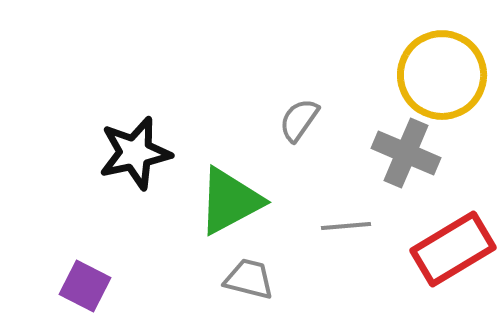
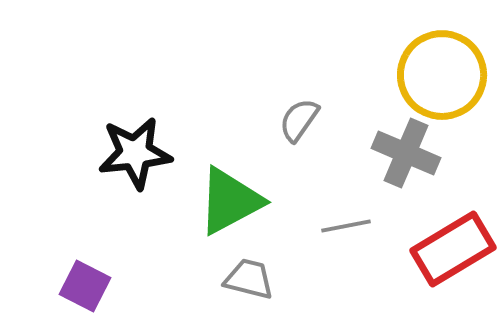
black star: rotated 6 degrees clockwise
gray line: rotated 6 degrees counterclockwise
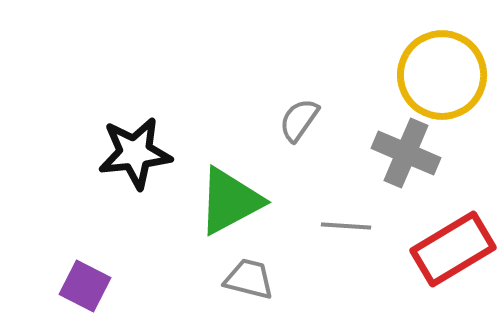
gray line: rotated 15 degrees clockwise
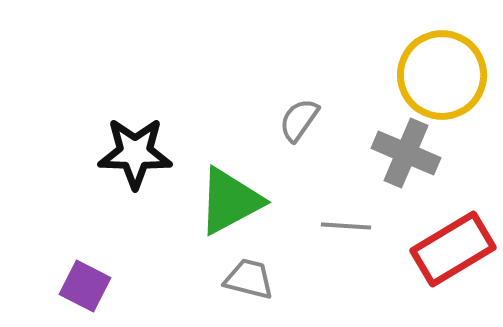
black star: rotated 8 degrees clockwise
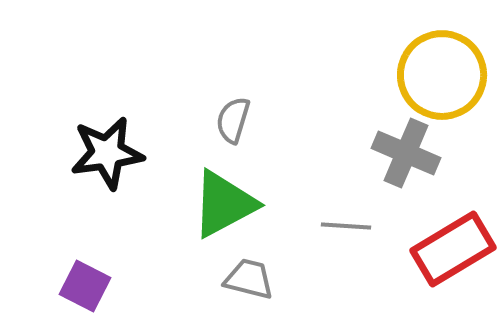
gray semicircle: moved 66 px left; rotated 18 degrees counterclockwise
black star: moved 28 px left; rotated 10 degrees counterclockwise
green triangle: moved 6 px left, 3 px down
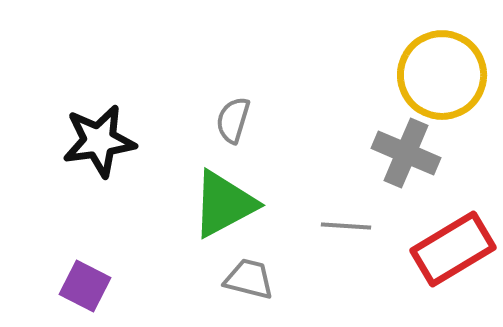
black star: moved 8 px left, 12 px up
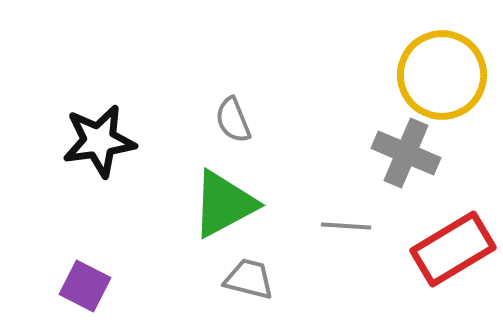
gray semicircle: rotated 39 degrees counterclockwise
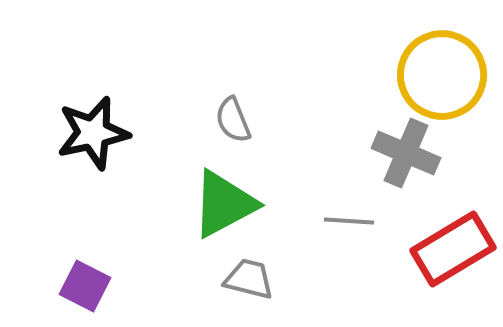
black star: moved 6 px left, 8 px up; rotated 4 degrees counterclockwise
gray line: moved 3 px right, 5 px up
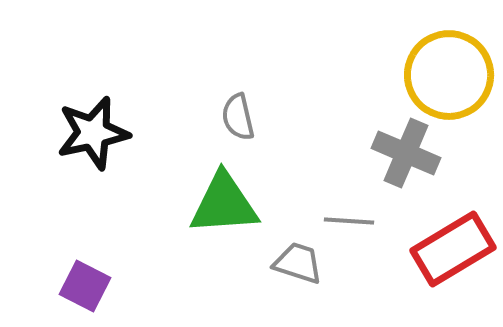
yellow circle: moved 7 px right
gray semicircle: moved 5 px right, 3 px up; rotated 9 degrees clockwise
green triangle: rotated 24 degrees clockwise
gray trapezoid: moved 49 px right, 16 px up; rotated 4 degrees clockwise
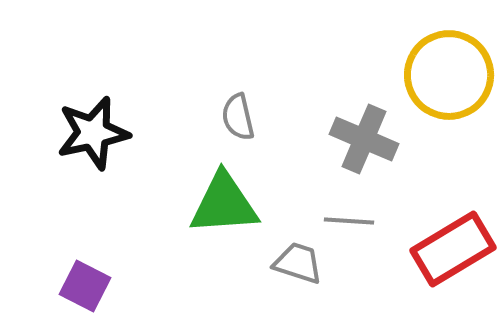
gray cross: moved 42 px left, 14 px up
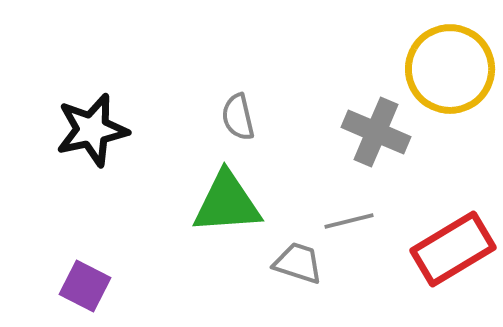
yellow circle: moved 1 px right, 6 px up
black star: moved 1 px left, 3 px up
gray cross: moved 12 px right, 7 px up
green triangle: moved 3 px right, 1 px up
gray line: rotated 18 degrees counterclockwise
